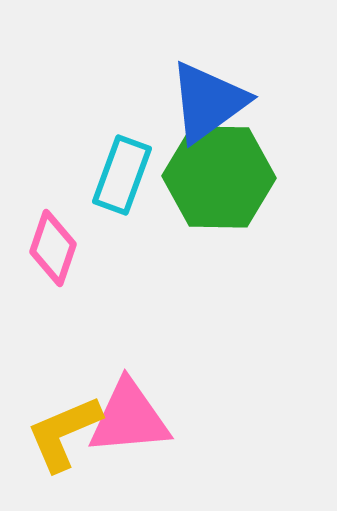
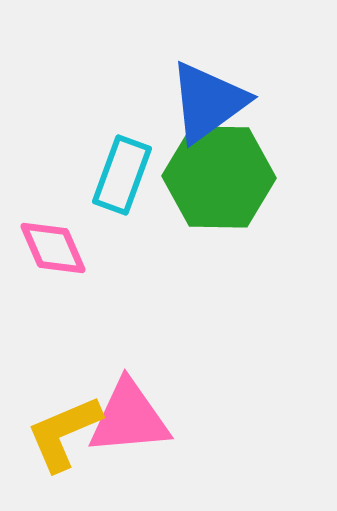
pink diamond: rotated 42 degrees counterclockwise
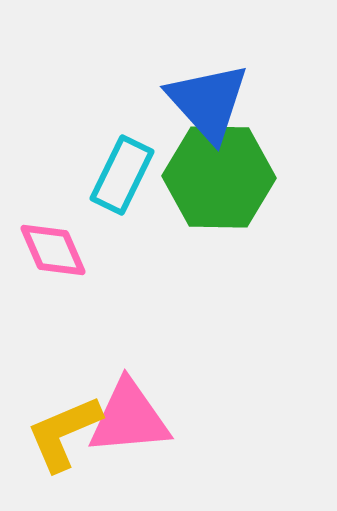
blue triangle: rotated 36 degrees counterclockwise
cyan rectangle: rotated 6 degrees clockwise
pink diamond: moved 2 px down
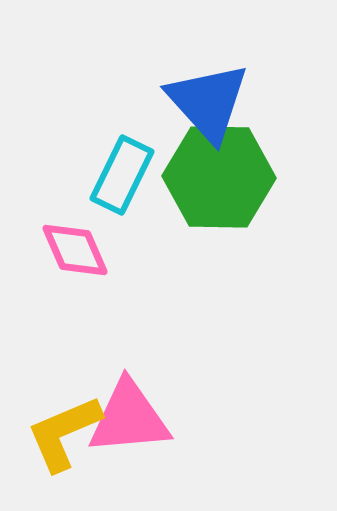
pink diamond: moved 22 px right
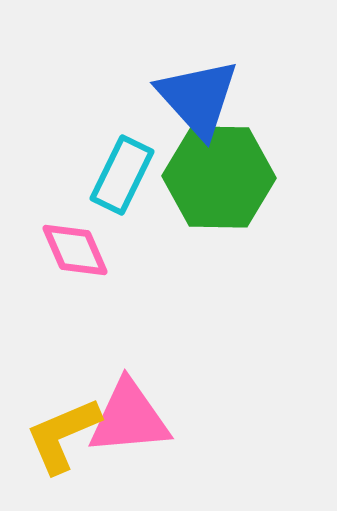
blue triangle: moved 10 px left, 4 px up
yellow L-shape: moved 1 px left, 2 px down
